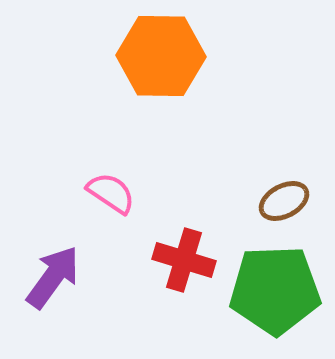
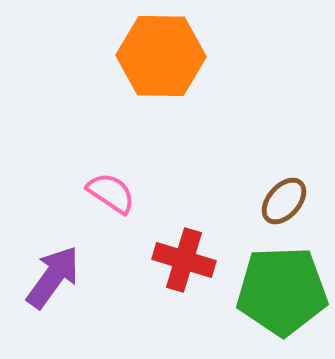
brown ellipse: rotated 21 degrees counterclockwise
green pentagon: moved 7 px right, 1 px down
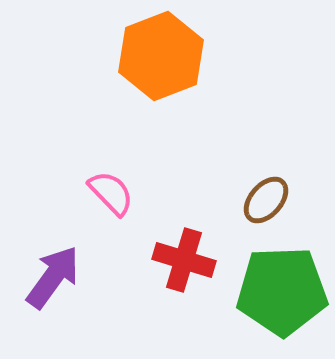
orange hexagon: rotated 22 degrees counterclockwise
pink semicircle: rotated 12 degrees clockwise
brown ellipse: moved 18 px left, 1 px up
